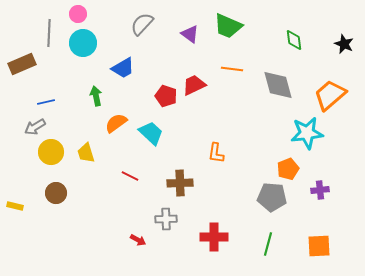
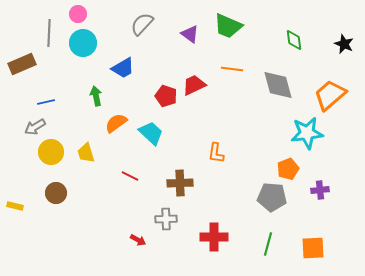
orange square: moved 6 px left, 2 px down
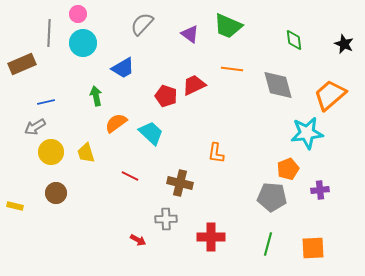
brown cross: rotated 15 degrees clockwise
red cross: moved 3 px left
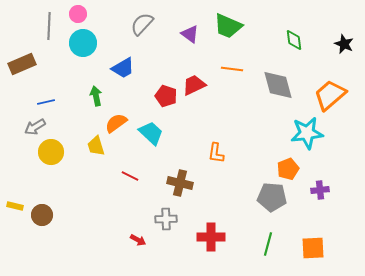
gray line: moved 7 px up
yellow trapezoid: moved 10 px right, 7 px up
brown circle: moved 14 px left, 22 px down
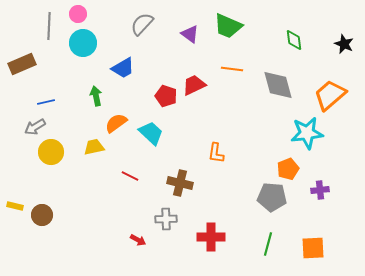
yellow trapezoid: moved 2 px left, 1 px down; rotated 95 degrees clockwise
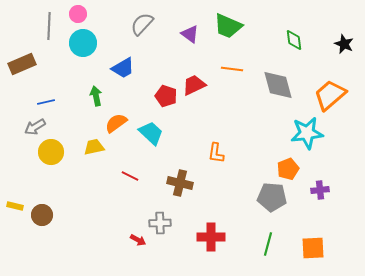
gray cross: moved 6 px left, 4 px down
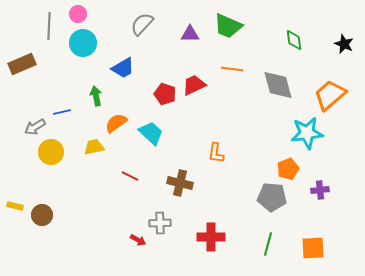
purple triangle: rotated 36 degrees counterclockwise
red pentagon: moved 1 px left, 2 px up
blue line: moved 16 px right, 10 px down
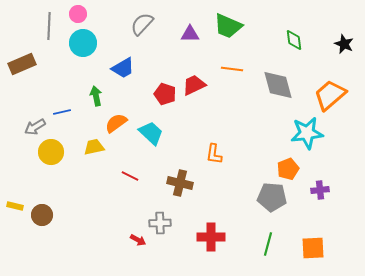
orange L-shape: moved 2 px left, 1 px down
